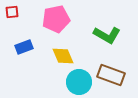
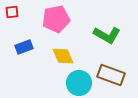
cyan circle: moved 1 px down
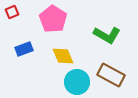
red square: rotated 16 degrees counterclockwise
pink pentagon: moved 3 px left; rotated 28 degrees counterclockwise
blue rectangle: moved 2 px down
brown rectangle: rotated 8 degrees clockwise
cyan circle: moved 2 px left, 1 px up
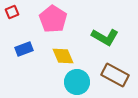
green L-shape: moved 2 px left, 2 px down
brown rectangle: moved 4 px right
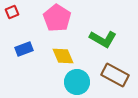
pink pentagon: moved 4 px right, 1 px up
green L-shape: moved 2 px left, 2 px down
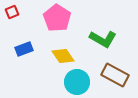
yellow diamond: rotated 10 degrees counterclockwise
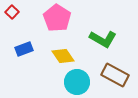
red square: rotated 24 degrees counterclockwise
